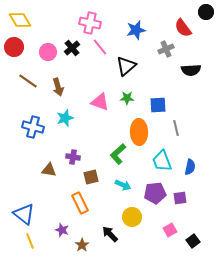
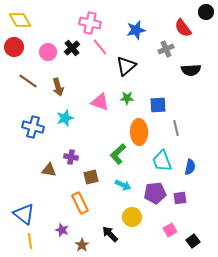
purple cross: moved 2 px left
yellow line: rotated 14 degrees clockwise
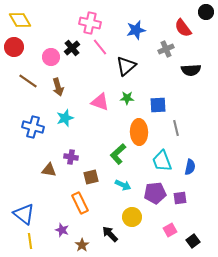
pink circle: moved 3 px right, 5 px down
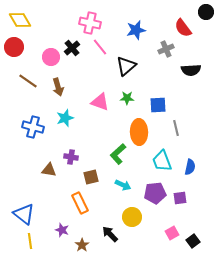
pink square: moved 2 px right, 3 px down
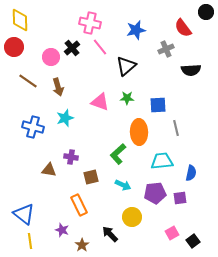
yellow diamond: rotated 30 degrees clockwise
cyan trapezoid: rotated 105 degrees clockwise
blue semicircle: moved 1 px right, 6 px down
orange rectangle: moved 1 px left, 2 px down
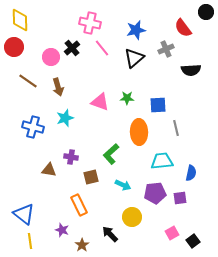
pink line: moved 2 px right, 1 px down
black triangle: moved 8 px right, 8 px up
green L-shape: moved 7 px left
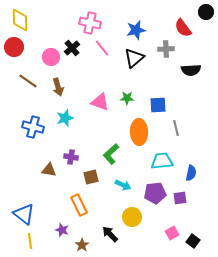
gray cross: rotated 21 degrees clockwise
black square: rotated 16 degrees counterclockwise
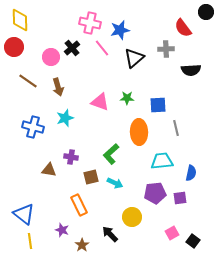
blue star: moved 16 px left
cyan arrow: moved 8 px left, 2 px up
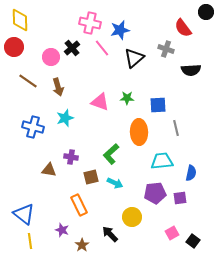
gray cross: rotated 21 degrees clockwise
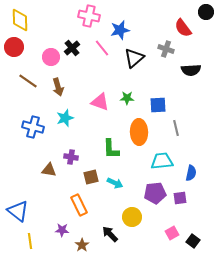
pink cross: moved 1 px left, 7 px up
green L-shape: moved 5 px up; rotated 50 degrees counterclockwise
blue triangle: moved 6 px left, 3 px up
purple star: rotated 16 degrees counterclockwise
